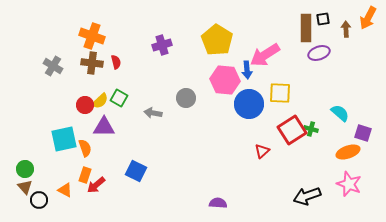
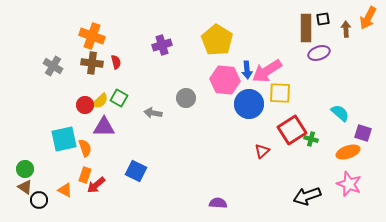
pink arrow: moved 2 px right, 16 px down
green cross: moved 10 px down
brown triangle: rotated 14 degrees counterclockwise
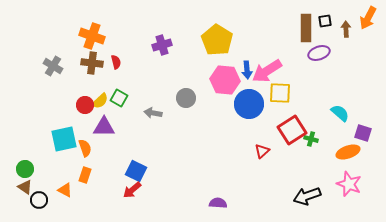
black square: moved 2 px right, 2 px down
red arrow: moved 36 px right, 5 px down
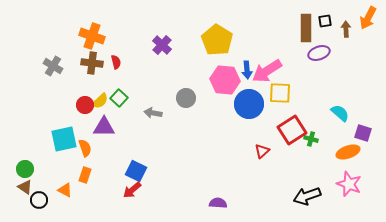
purple cross: rotated 30 degrees counterclockwise
green square: rotated 12 degrees clockwise
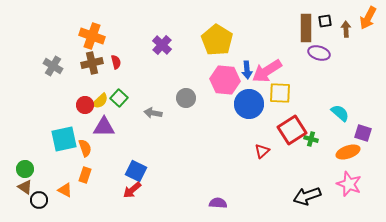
purple ellipse: rotated 35 degrees clockwise
brown cross: rotated 20 degrees counterclockwise
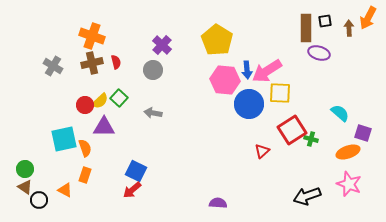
brown arrow: moved 3 px right, 1 px up
gray circle: moved 33 px left, 28 px up
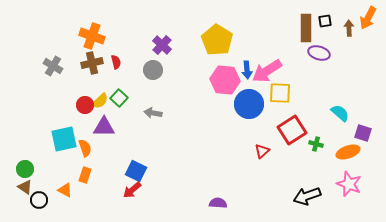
green cross: moved 5 px right, 5 px down
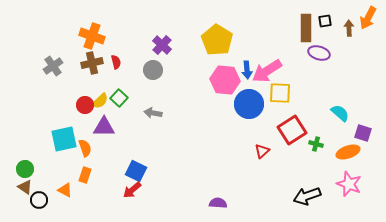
gray cross: rotated 24 degrees clockwise
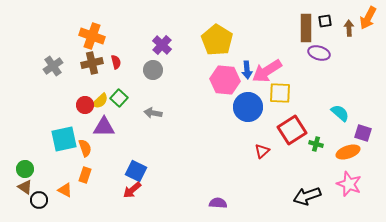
blue circle: moved 1 px left, 3 px down
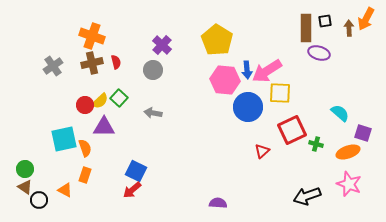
orange arrow: moved 2 px left, 1 px down
red square: rotated 8 degrees clockwise
